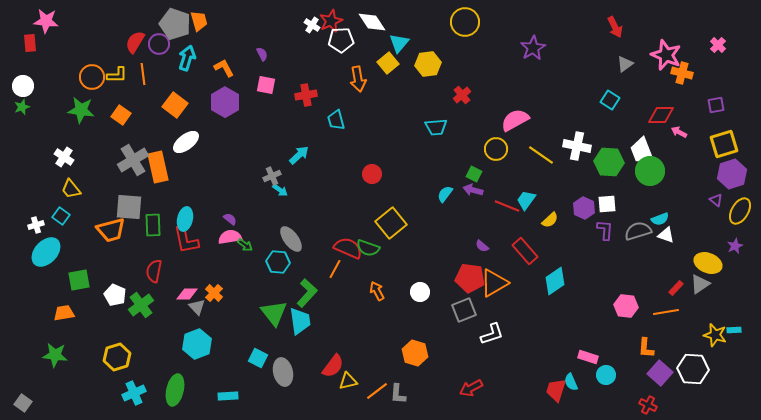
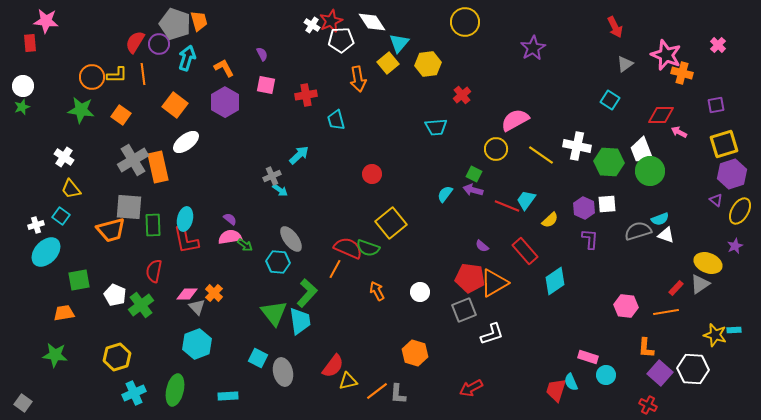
purple L-shape at (605, 230): moved 15 px left, 9 px down
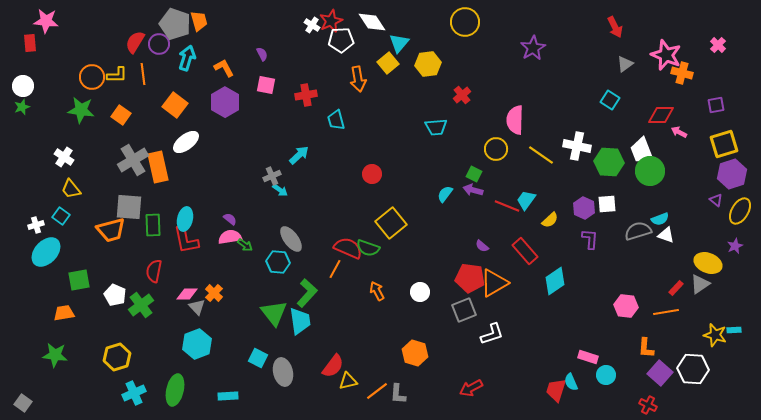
pink semicircle at (515, 120): rotated 60 degrees counterclockwise
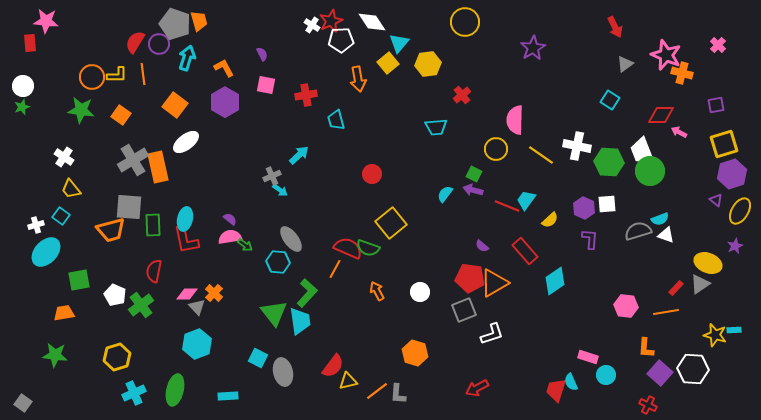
red arrow at (471, 388): moved 6 px right
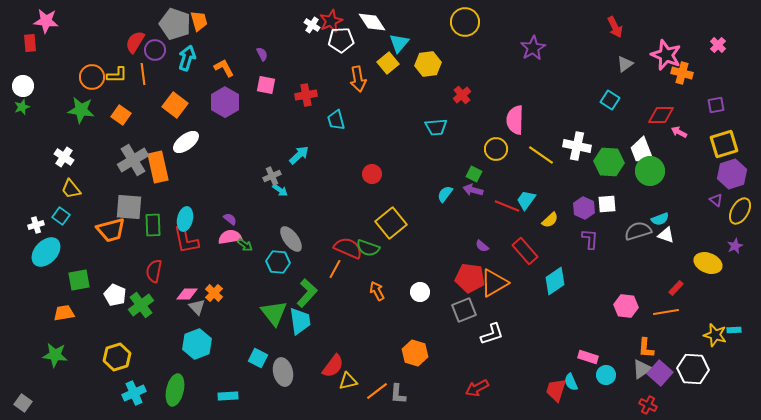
purple circle at (159, 44): moved 4 px left, 6 px down
gray triangle at (700, 284): moved 58 px left, 85 px down
